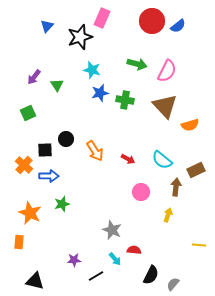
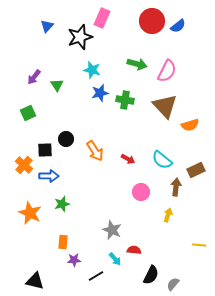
orange rectangle: moved 44 px right
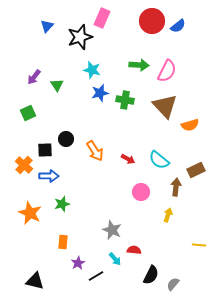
green arrow: moved 2 px right, 1 px down; rotated 12 degrees counterclockwise
cyan semicircle: moved 3 px left
purple star: moved 4 px right, 3 px down; rotated 24 degrees counterclockwise
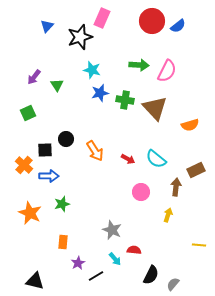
brown triangle: moved 10 px left, 2 px down
cyan semicircle: moved 3 px left, 1 px up
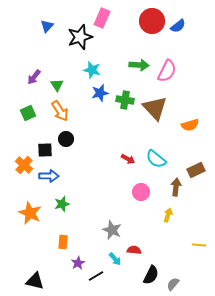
orange arrow: moved 35 px left, 40 px up
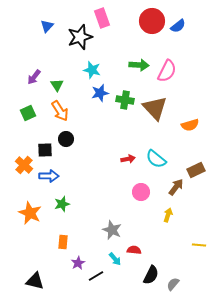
pink rectangle: rotated 42 degrees counterclockwise
red arrow: rotated 40 degrees counterclockwise
brown arrow: rotated 30 degrees clockwise
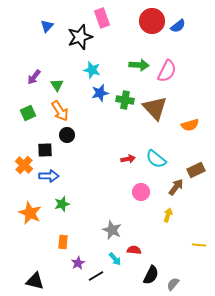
black circle: moved 1 px right, 4 px up
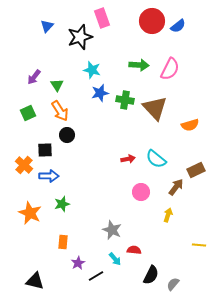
pink semicircle: moved 3 px right, 2 px up
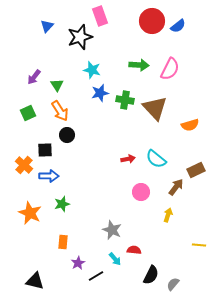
pink rectangle: moved 2 px left, 2 px up
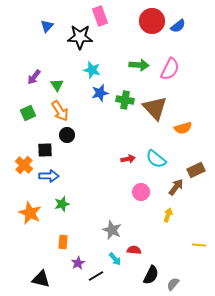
black star: rotated 20 degrees clockwise
orange semicircle: moved 7 px left, 3 px down
black triangle: moved 6 px right, 2 px up
